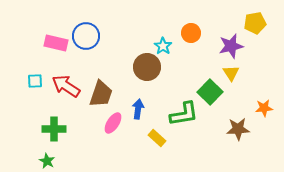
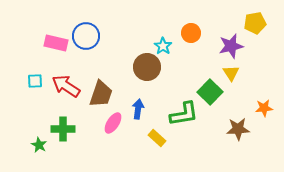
green cross: moved 9 px right
green star: moved 8 px left, 16 px up
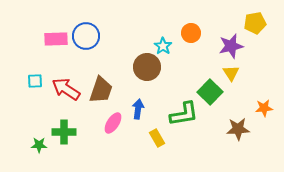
pink rectangle: moved 4 px up; rotated 15 degrees counterclockwise
red arrow: moved 3 px down
brown trapezoid: moved 4 px up
green cross: moved 1 px right, 3 px down
yellow rectangle: rotated 18 degrees clockwise
green star: rotated 28 degrees counterclockwise
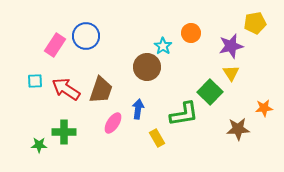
pink rectangle: moved 1 px left, 6 px down; rotated 55 degrees counterclockwise
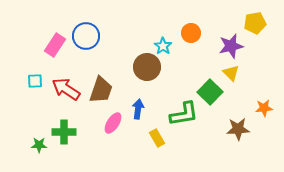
yellow triangle: rotated 12 degrees counterclockwise
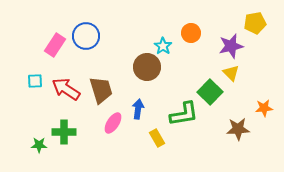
brown trapezoid: rotated 36 degrees counterclockwise
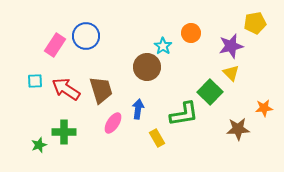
green star: rotated 21 degrees counterclockwise
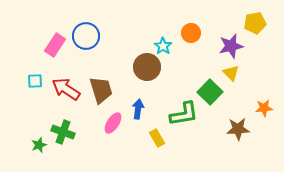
green cross: moved 1 px left; rotated 20 degrees clockwise
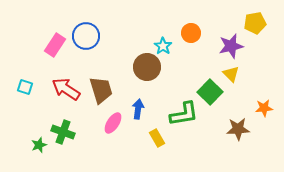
yellow triangle: moved 1 px down
cyan square: moved 10 px left, 6 px down; rotated 21 degrees clockwise
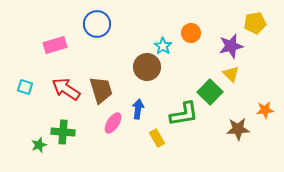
blue circle: moved 11 px right, 12 px up
pink rectangle: rotated 40 degrees clockwise
orange star: moved 1 px right, 2 px down
green cross: rotated 15 degrees counterclockwise
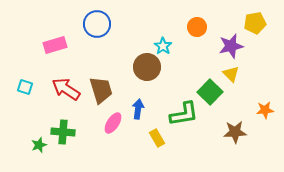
orange circle: moved 6 px right, 6 px up
brown star: moved 3 px left, 3 px down
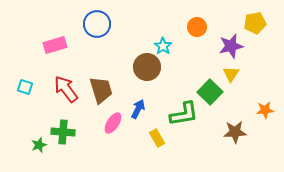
yellow triangle: rotated 18 degrees clockwise
red arrow: rotated 20 degrees clockwise
blue arrow: rotated 18 degrees clockwise
